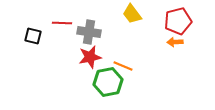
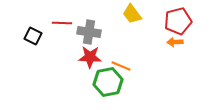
black square: rotated 12 degrees clockwise
red star: rotated 15 degrees clockwise
orange line: moved 2 px left
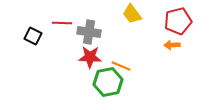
orange arrow: moved 3 px left, 3 px down
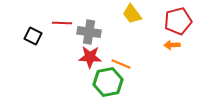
orange line: moved 2 px up
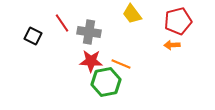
red line: rotated 54 degrees clockwise
red star: moved 1 px right, 4 px down
green hexagon: moved 2 px left
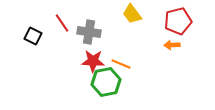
red star: moved 2 px right
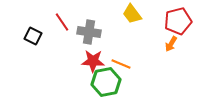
red line: moved 1 px up
orange arrow: moved 1 px left, 1 px up; rotated 56 degrees counterclockwise
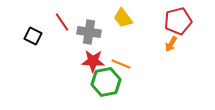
yellow trapezoid: moved 9 px left, 4 px down
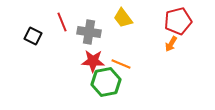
red line: rotated 12 degrees clockwise
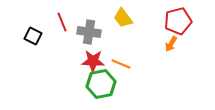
green hexagon: moved 5 px left, 2 px down
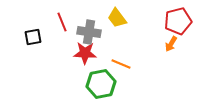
yellow trapezoid: moved 6 px left
black square: moved 1 px down; rotated 36 degrees counterclockwise
red star: moved 8 px left, 8 px up
